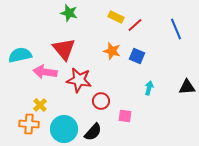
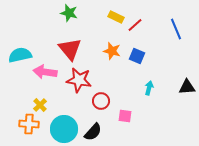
red triangle: moved 6 px right
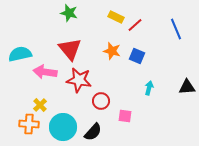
cyan semicircle: moved 1 px up
cyan circle: moved 1 px left, 2 px up
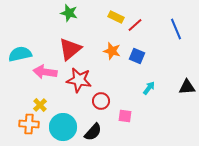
red triangle: rotated 30 degrees clockwise
cyan arrow: rotated 24 degrees clockwise
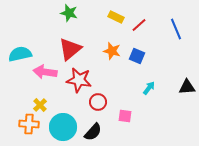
red line: moved 4 px right
red circle: moved 3 px left, 1 px down
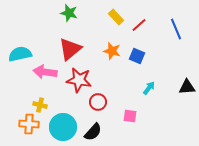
yellow rectangle: rotated 21 degrees clockwise
yellow cross: rotated 32 degrees counterclockwise
pink square: moved 5 px right
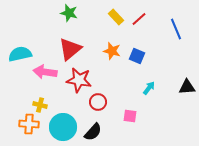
red line: moved 6 px up
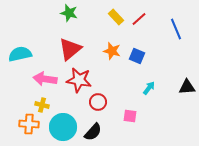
pink arrow: moved 7 px down
yellow cross: moved 2 px right
